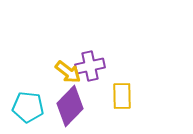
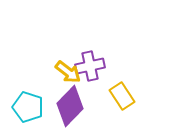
yellow rectangle: rotated 32 degrees counterclockwise
cyan pentagon: rotated 12 degrees clockwise
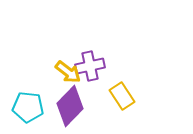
cyan pentagon: rotated 12 degrees counterclockwise
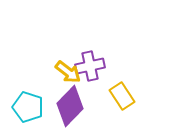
cyan pentagon: rotated 12 degrees clockwise
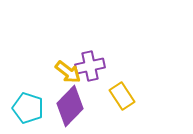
cyan pentagon: moved 1 px down
